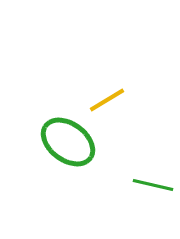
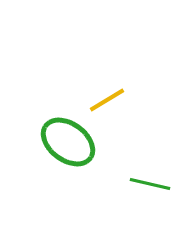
green line: moved 3 px left, 1 px up
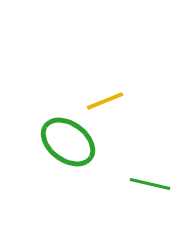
yellow line: moved 2 px left, 1 px down; rotated 9 degrees clockwise
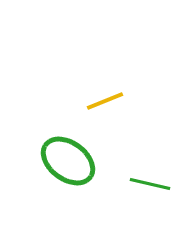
green ellipse: moved 19 px down
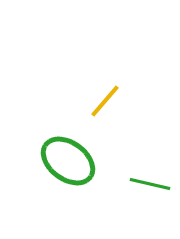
yellow line: rotated 27 degrees counterclockwise
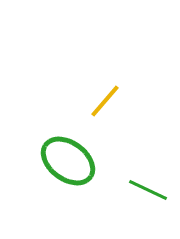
green line: moved 2 px left, 6 px down; rotated 12 degrees clockwise
